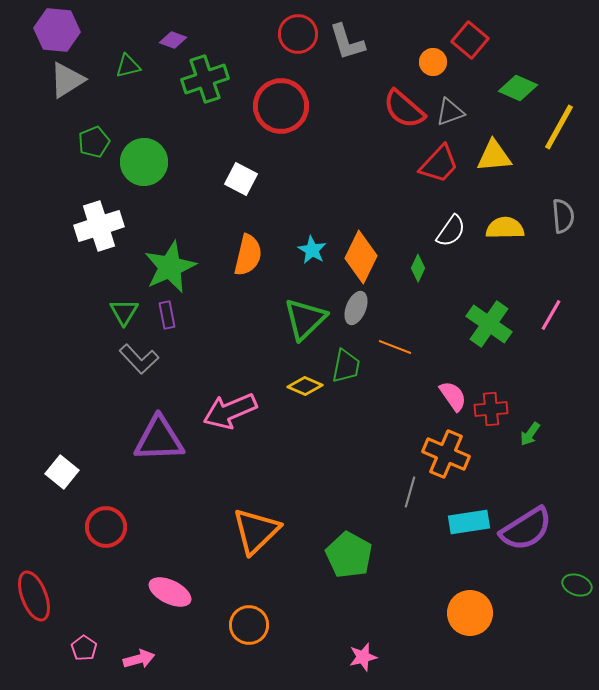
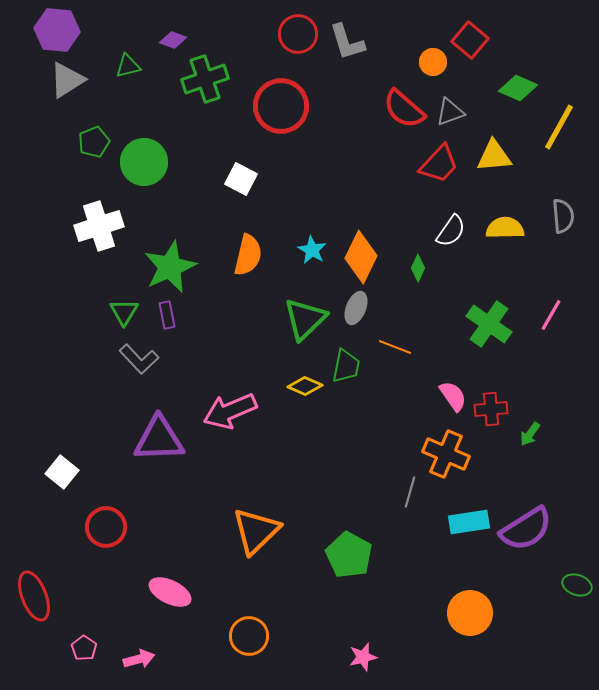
orange circle at (249, 625): moved 11 px down
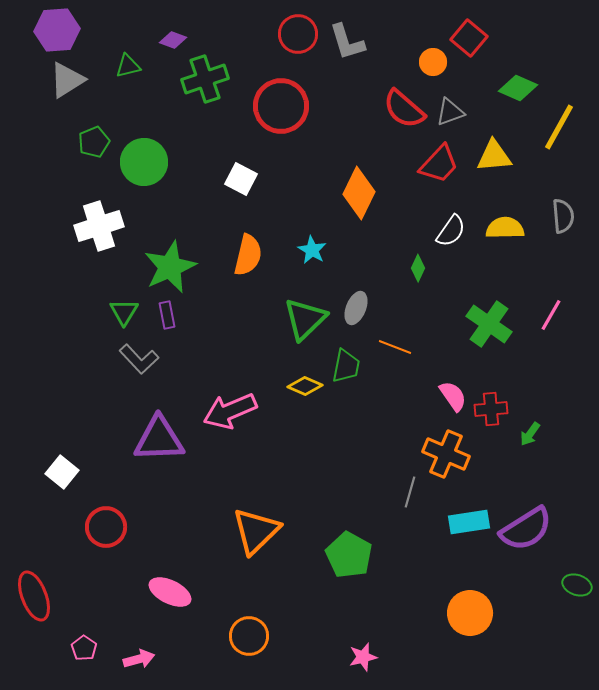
purple hexagon at (57, 30): rotated 9 degrees counterclockwise
red square at (470, 40): moved 1 px left, 2 px up
orange diamond at (361, 257): moved 2 px left, 64 px up
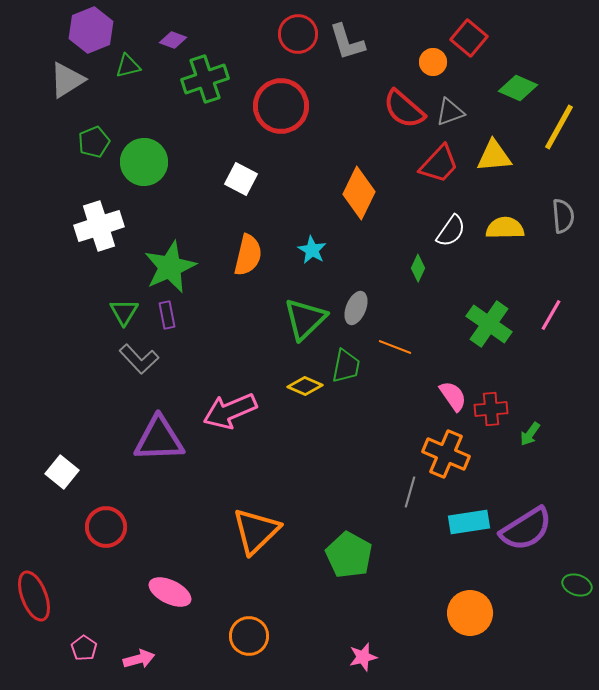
purple hexagon at (57, 30): moved 34 px right; rotated 18 degrees counterclockwise
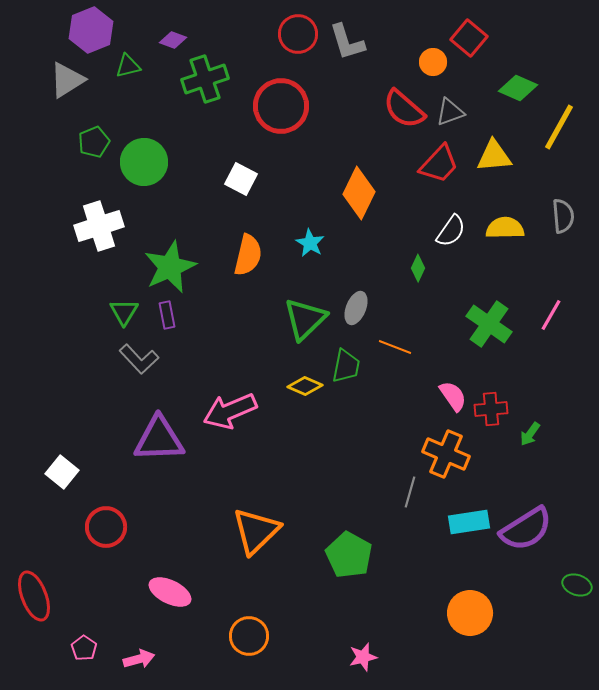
cyan star at (312, 250): moved 2 px left, 7 px up
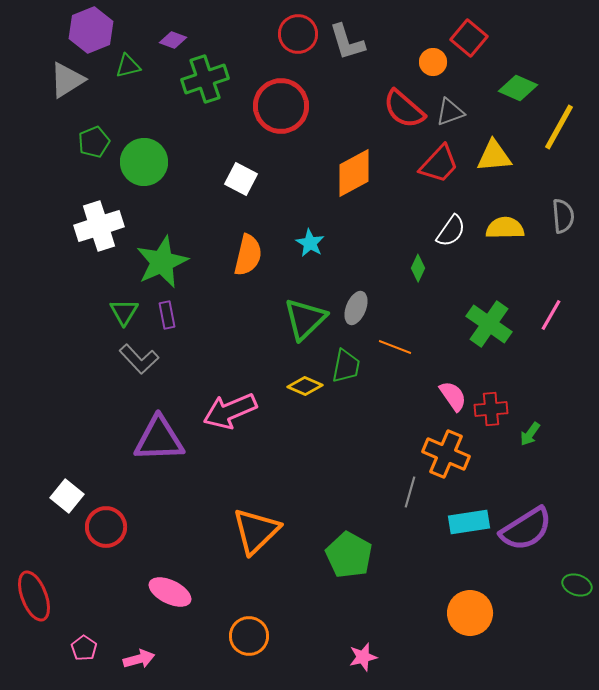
orange diamond at (359, 193): moved 5 px left, 20 px up; rotated 36 degrees clockwise
green star at (170, 267): moved 8 px left, 5 px up
white square at (62, 472): moved 5 px right, 24 px down
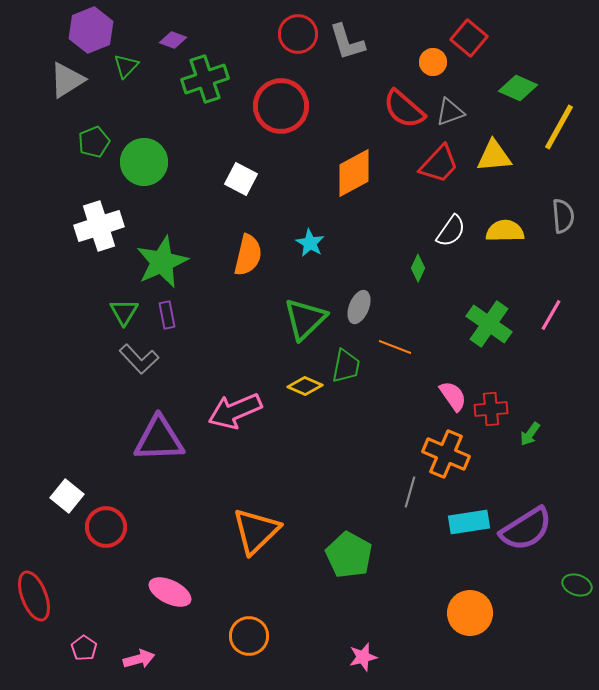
green triangle at (128, 66): moved 2 px left; rotated 32 degrees counterclockwise
yellow semicircle at (505, 228): moved 3 px down
gray ellipse at (356, 308): moved 3 px right, 1 px up
pink arrow at (230, 411): moved 5 px right
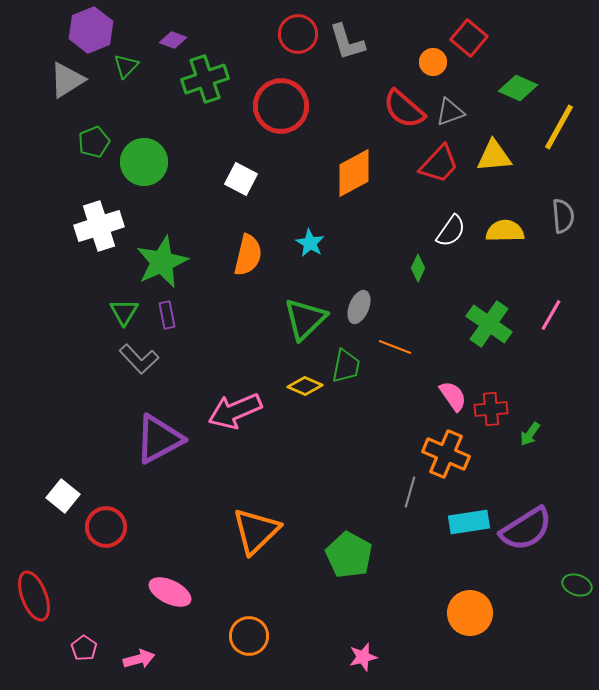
purple triangle at (159, 439): rotated 26 degrees counterclockwise
white square at (67, 496): moved 4 px left
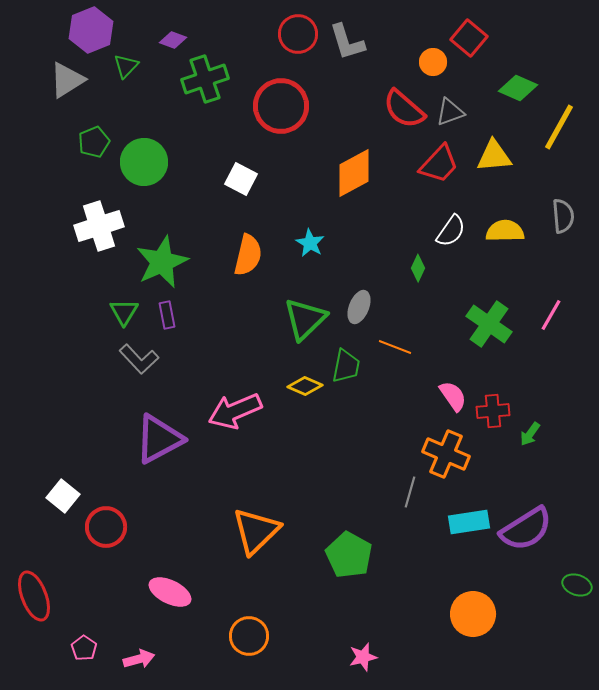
red cross at (491, 409): moved 2 px right, 2 px down
orange circle at (470, 613): moved 3 px right, 1 px down
